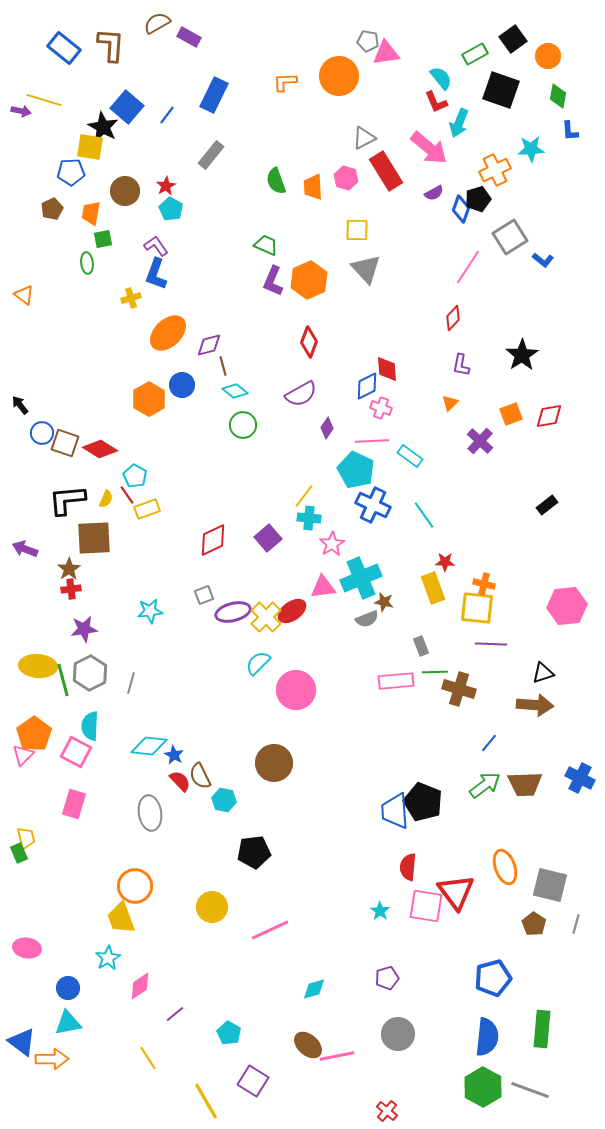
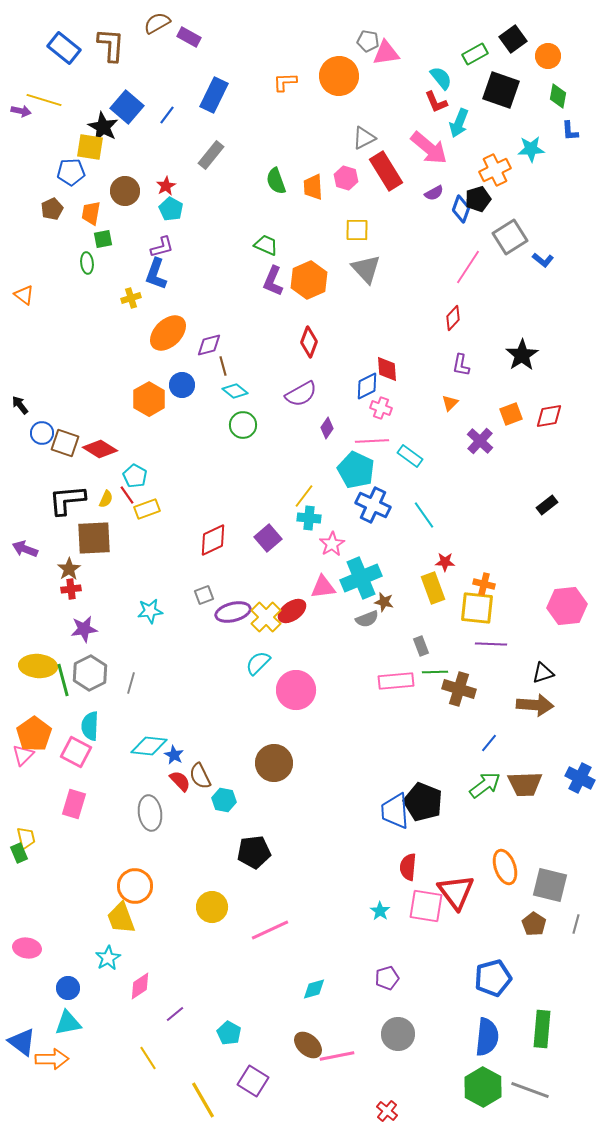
purple L-shape at (156, 246): moved 6 px right, 1 px down; rotated 110 degrees clockwise
yellow line at (206, 1101): moved 3 px left, 1 px up
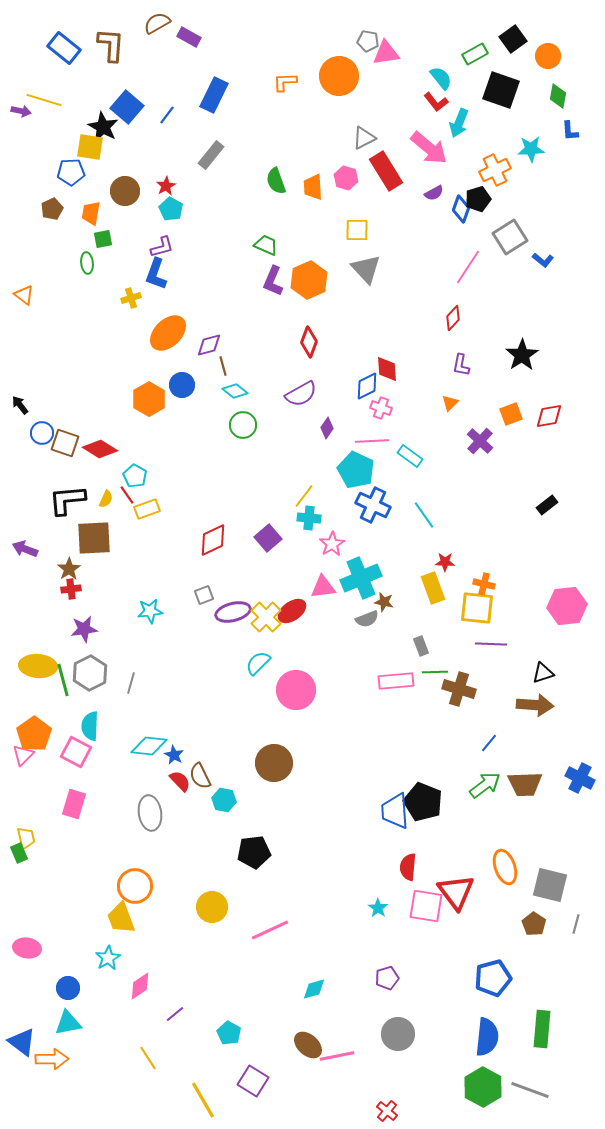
red L-shape at (436, 102): rotated 15 degrees counterclockwise
cyan star at (380, 911): moved 2 px left, 3 px up
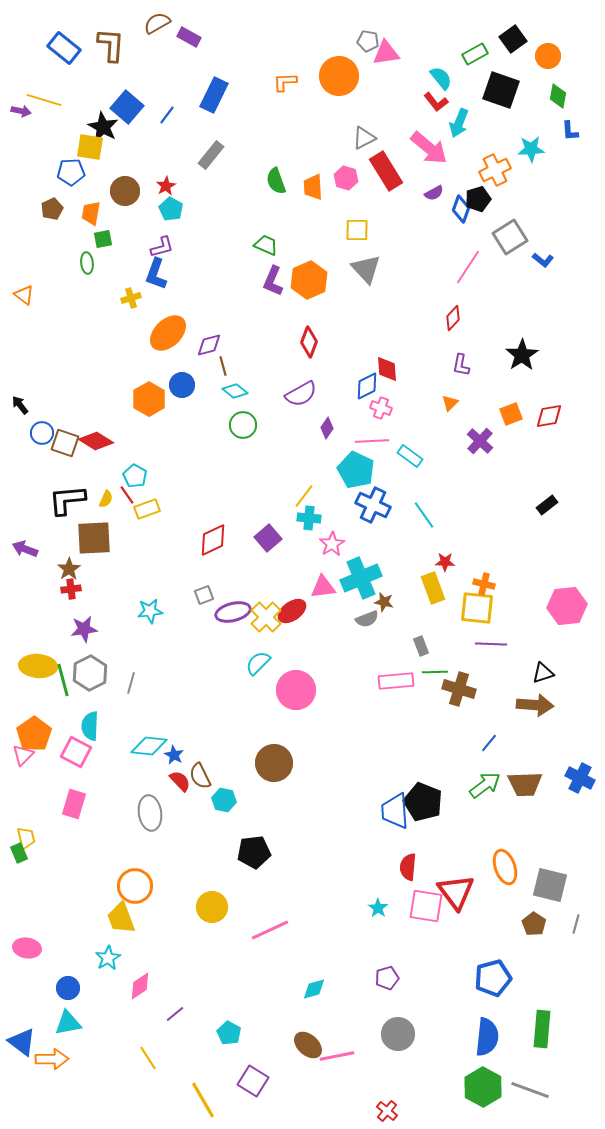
red diamond at (100, 449): moved 4 px left, 8 px up
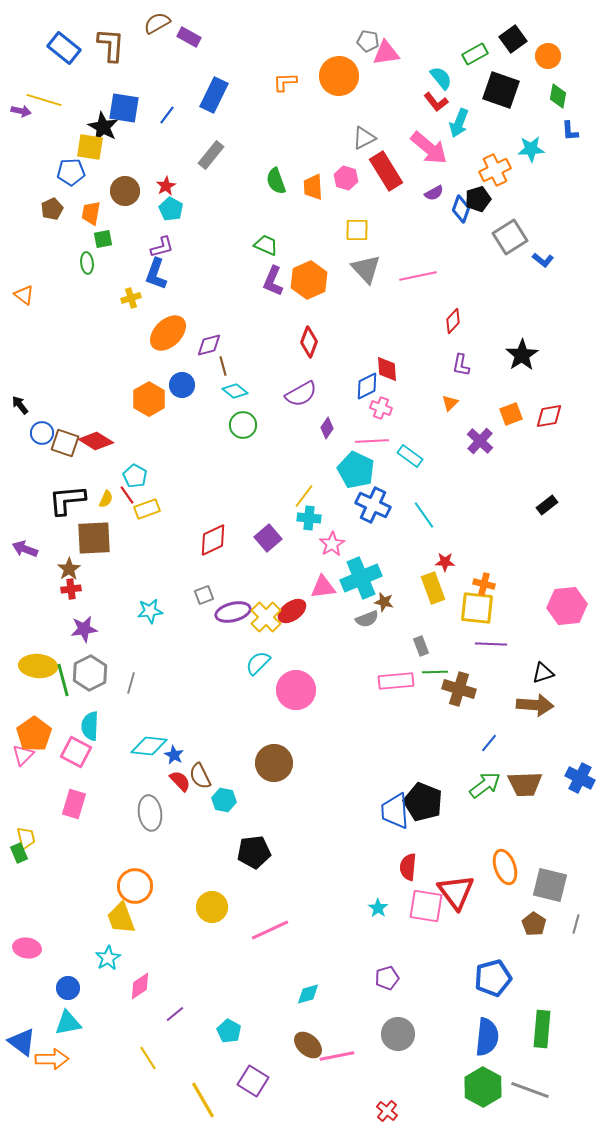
blue square at (127, 107): moved 3 px left, 1 px down; rotated 32 degrees counterclockwise
pink line at (468, 267): moved 50 px left, 9 px down; rotated 45 degrees clockwise
red diamond at (453, 318): moved 3 px down
cyan diamond at (314, 989): moved 6 px left, 5 px down
cyan pentagon at (229, 1033): moved 2 px up
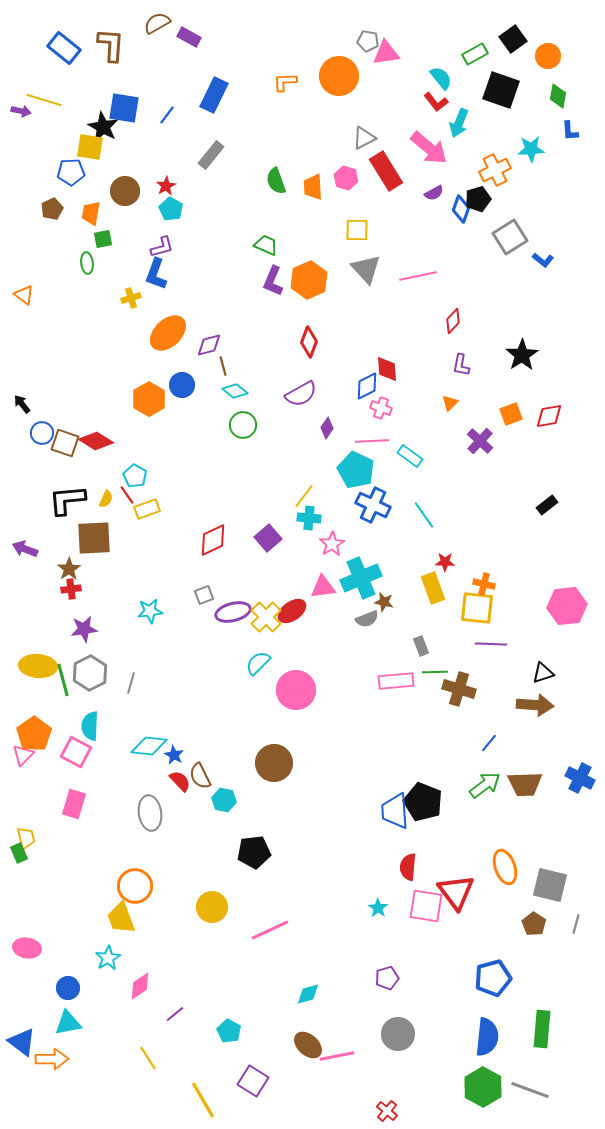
black arrow at (20, 405): moved 2 px right, 1 px up
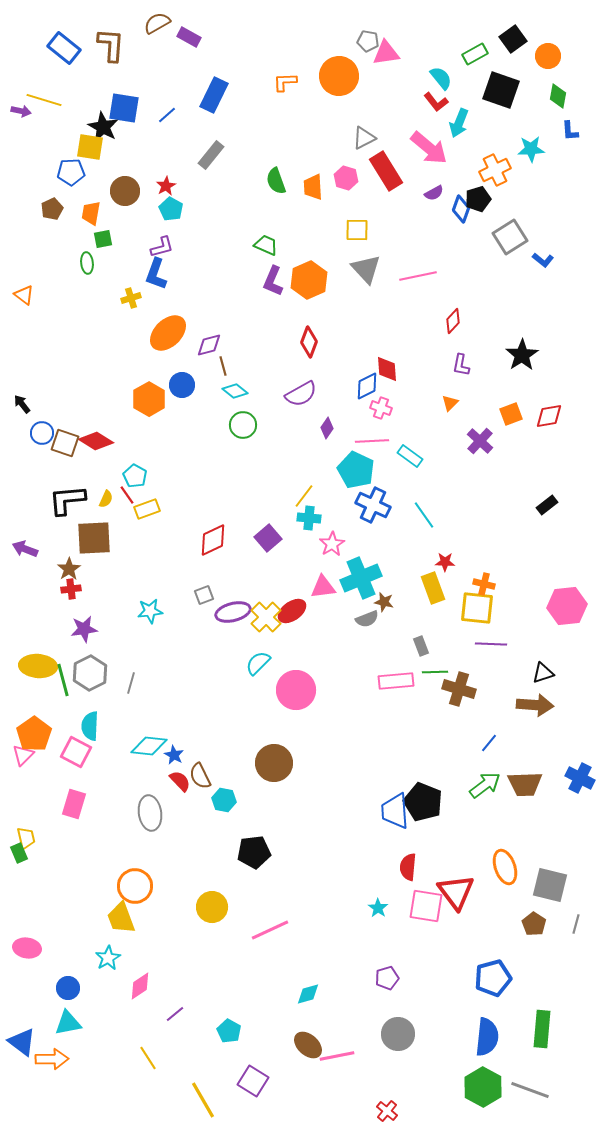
blue line at (167, 115): rotated 12 degrees clockwise
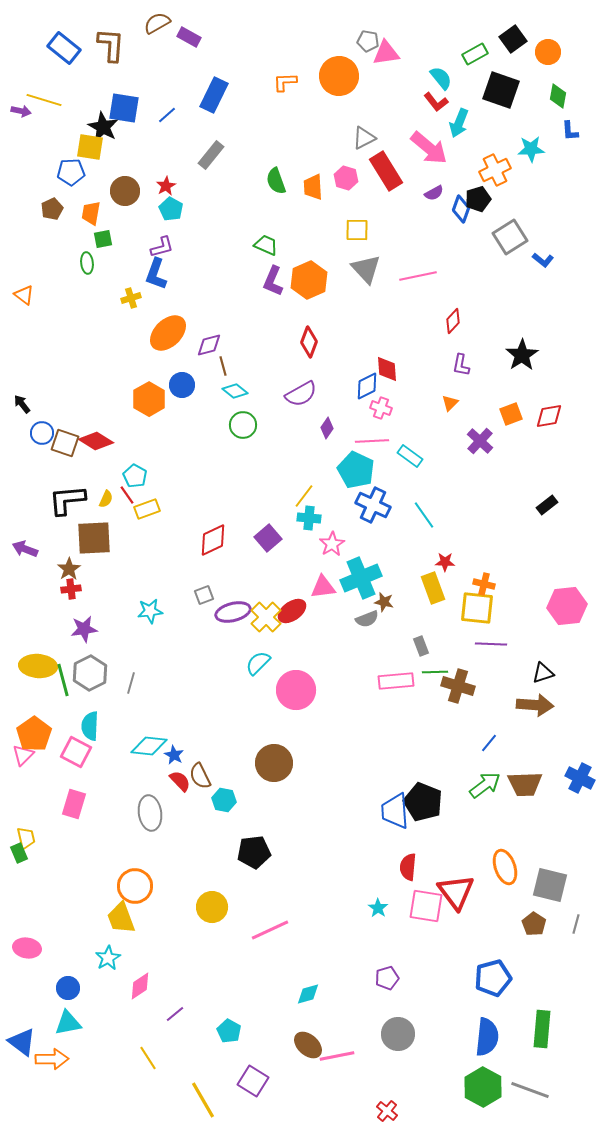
orange circle at (548, 56): moved 4 px up
brown cross at (459, 689): moved 1 px left, 3 px up
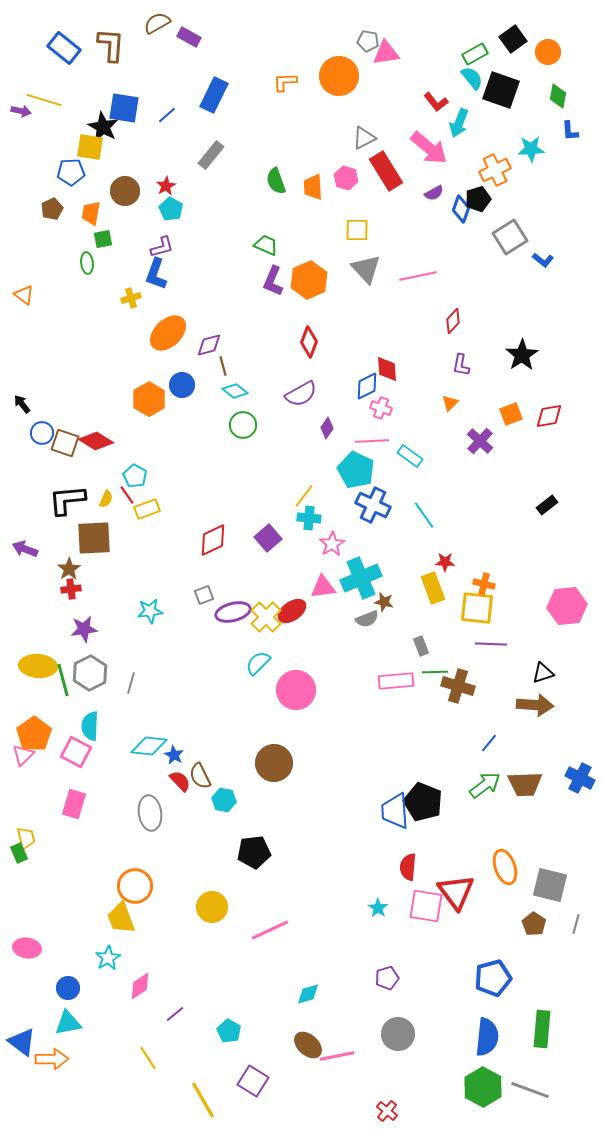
cyan semicircle at (441, 78): moved 31 px right
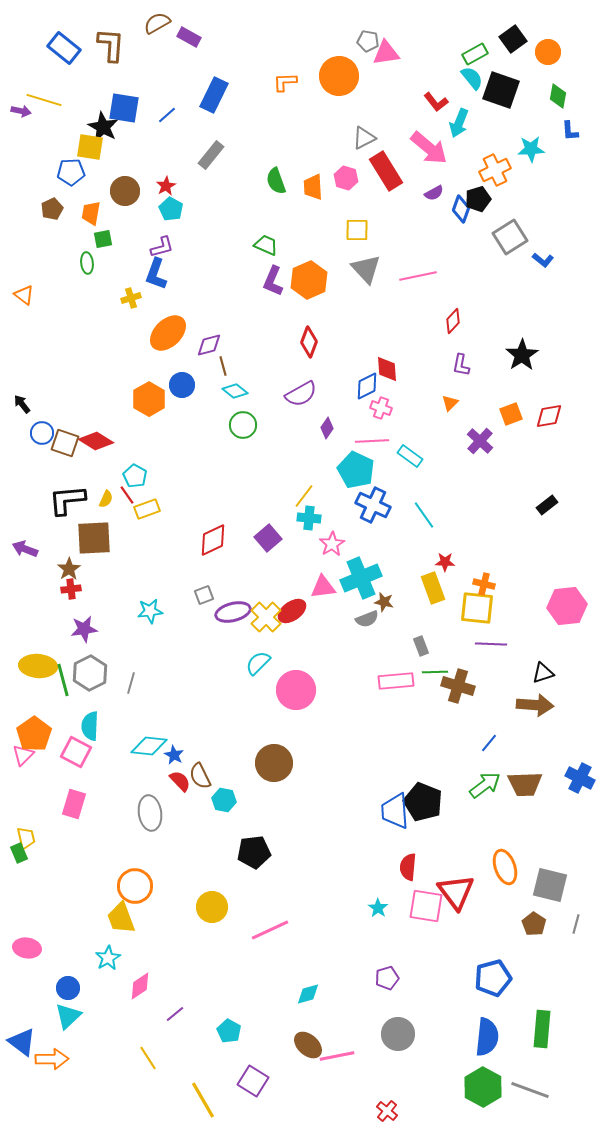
cyan triangle at (68, 1023): moved 7 px up; rotated 32 degrees counterclockwise
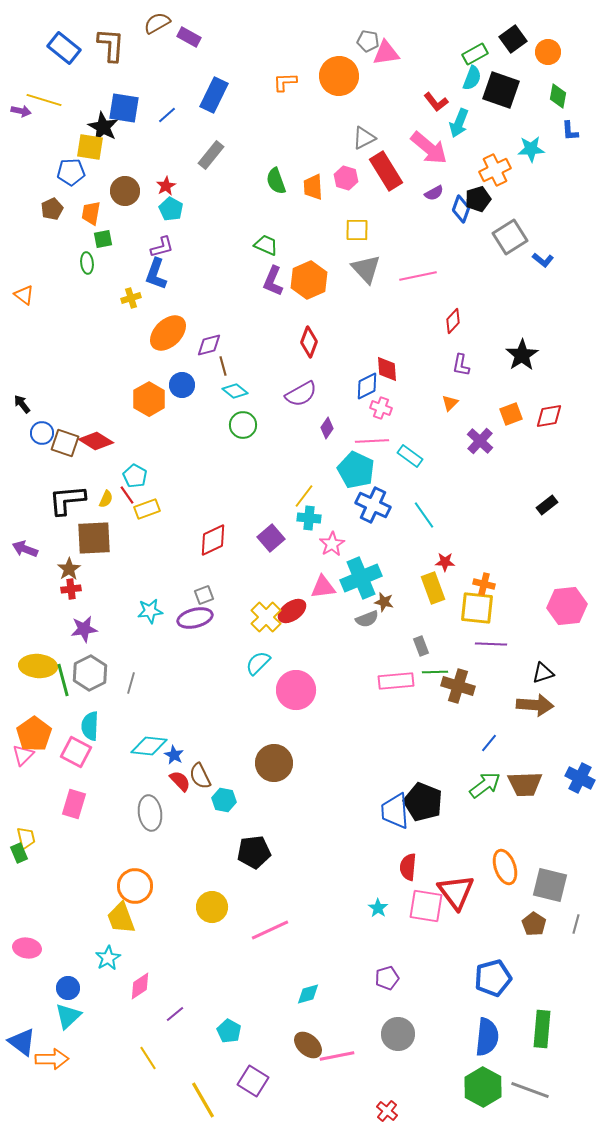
cyan semicircle at (472, 78): rotated 60 degrees clockwise
purple square at (268, 538): moved 3 px right
purple ellipse at (233, 612): moved 38 px left, 6 px down
